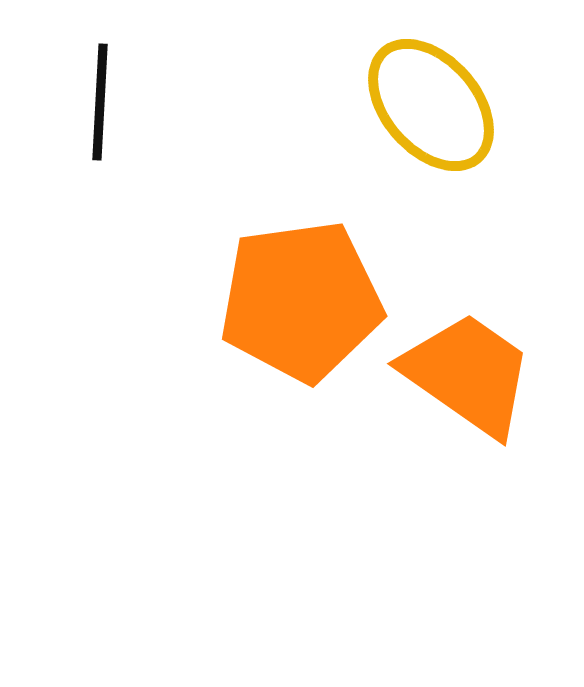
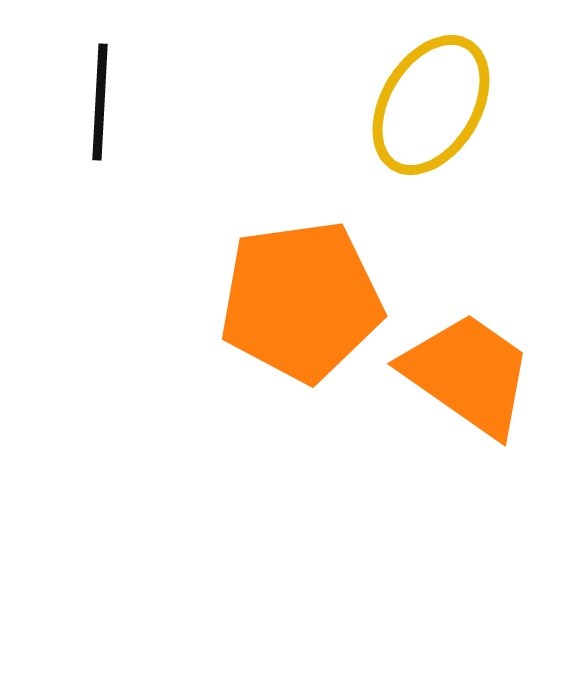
yellow ellipse: rotated 72 degrees clockwise
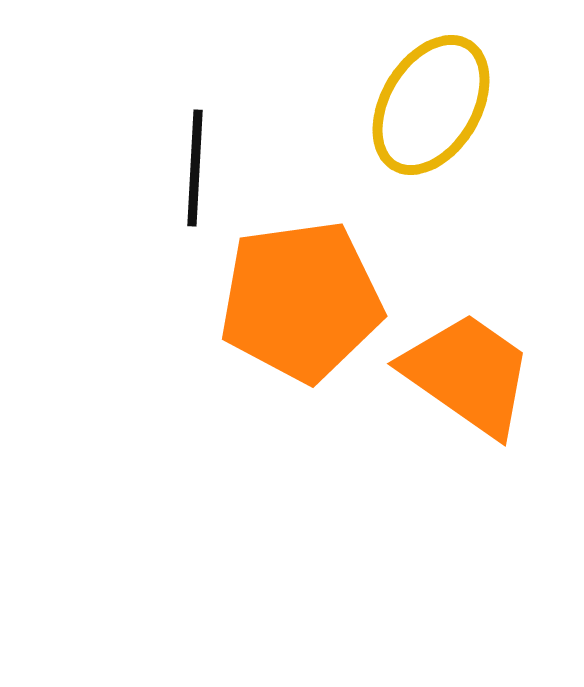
black line: moved 95 px right, 66 px down
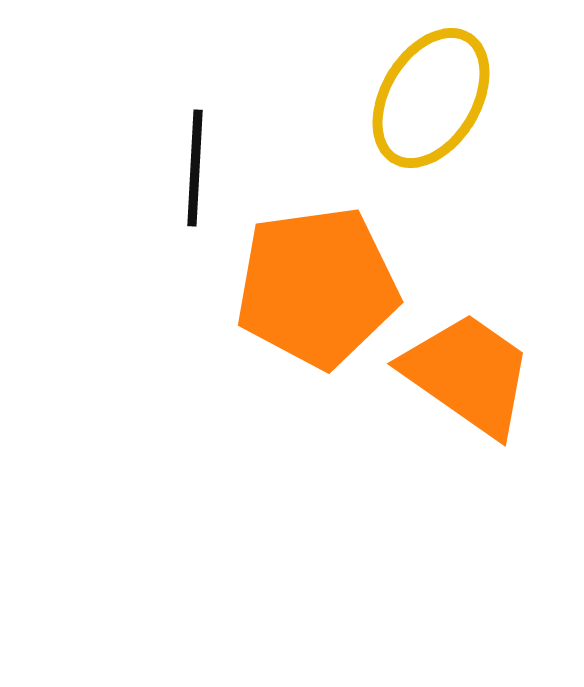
yellow ellipse: moved 7 px up
orange pentagon: moved 16 px right, 14 px up
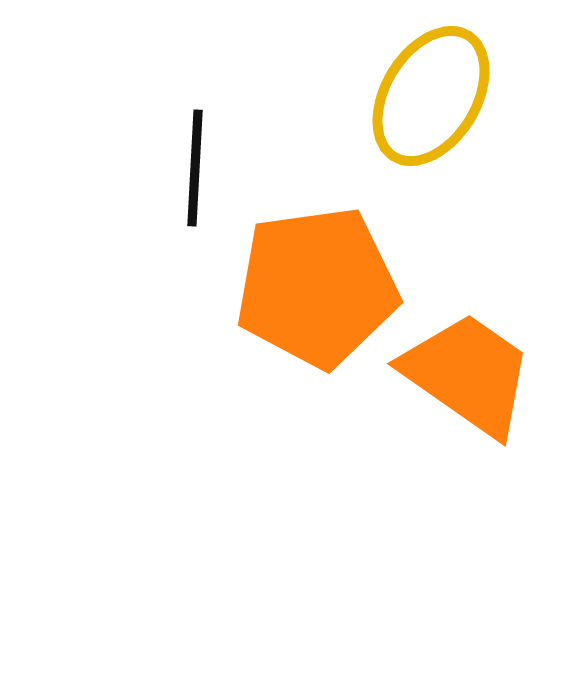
yellow ellipse: moved 2 px up
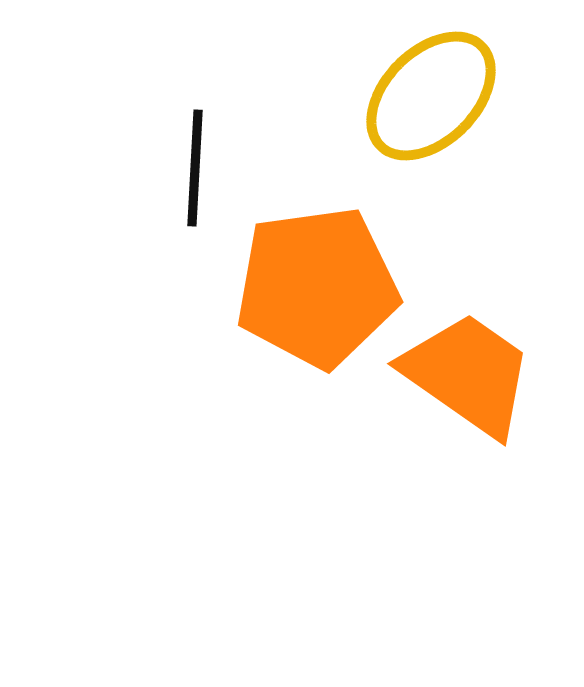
yellow ellipse: rotated 14 degrees clockwise
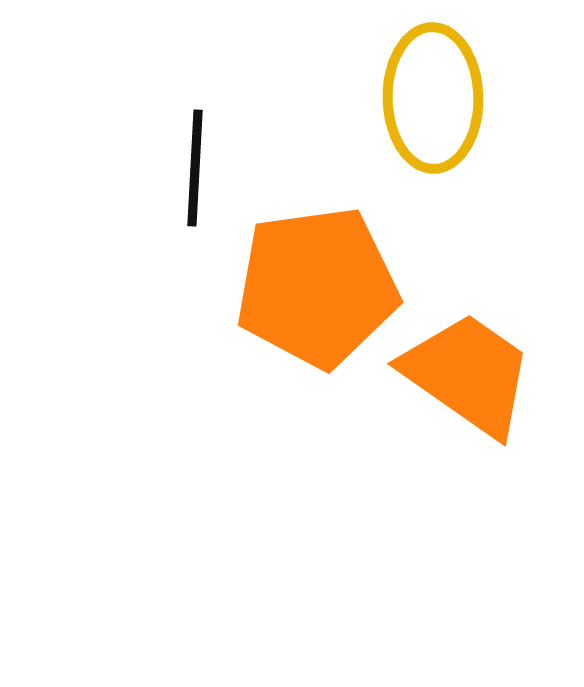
yellow ellipse: moved 2 px right, 2 px down; rotated 46 degrees counterclockwise
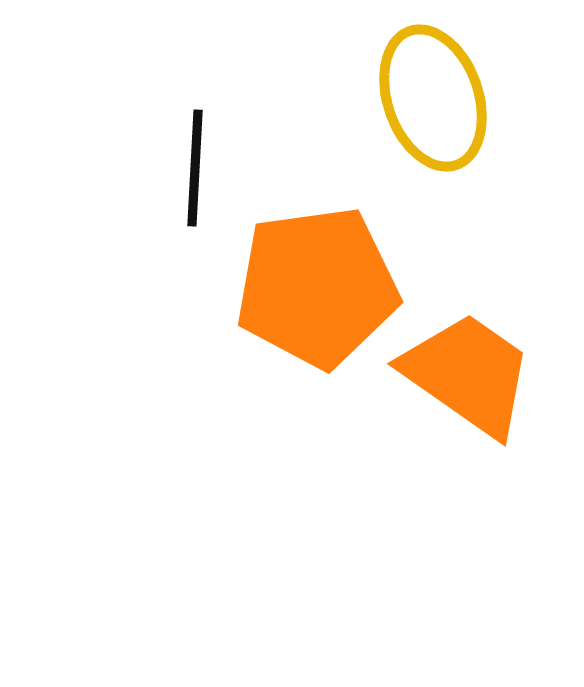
yellow ellipse: rotated 18 degrees counterclockwise
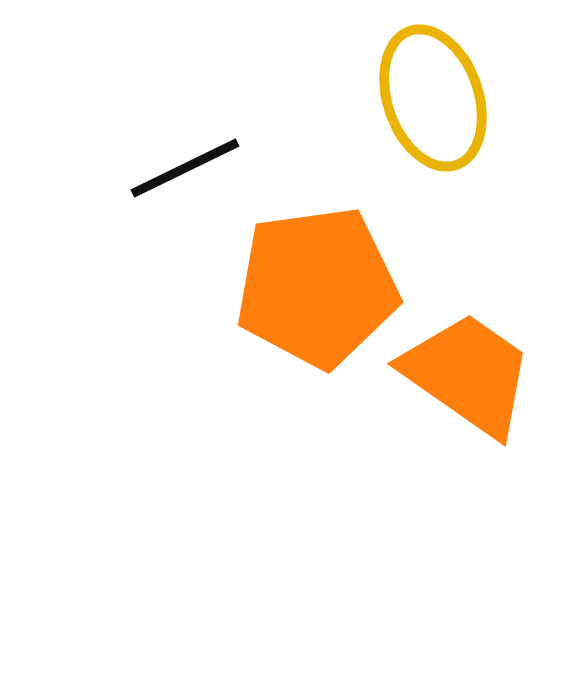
black line: moved 10 px left; rotated 61 degrees clockwise
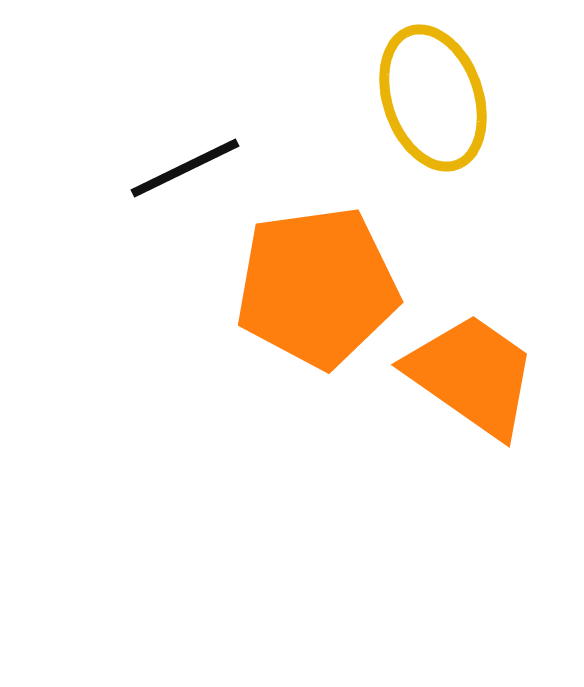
orange trapezoid: moved 4 px right, 1 px down
